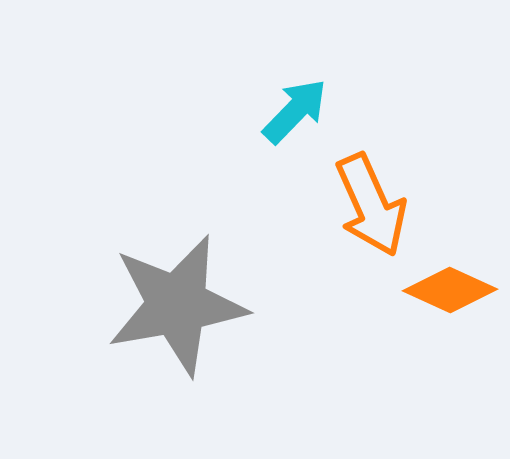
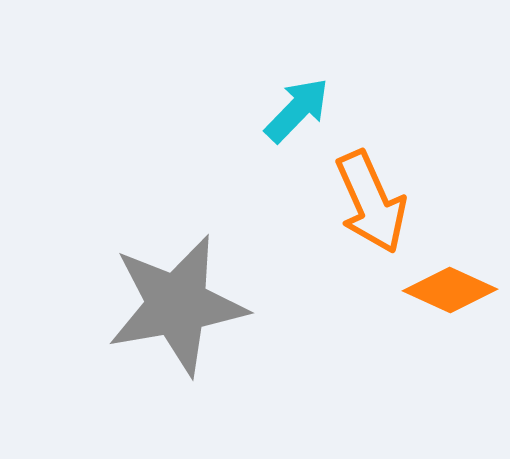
cyan arrow: moved 2 px right, 1 px up
orange arrow: moved 3 px up
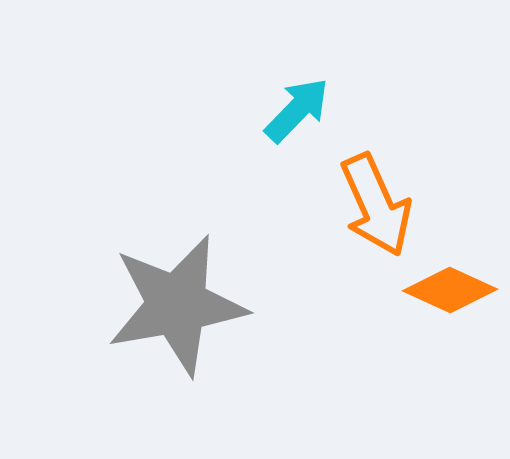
orange arrow: moved 5 px right, 3 px down
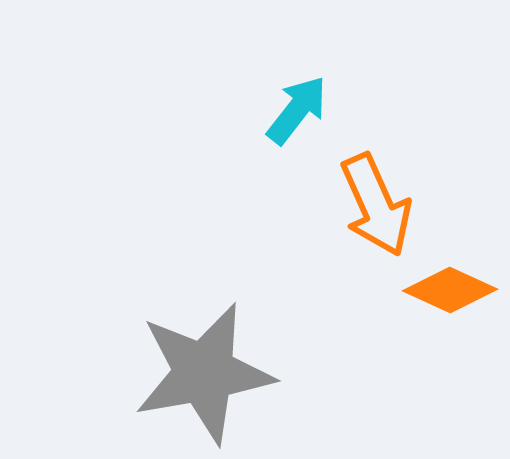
cyan arrow: rotated 6 degrees counterclockwise
gray star: moved 27 px right, 68 px down
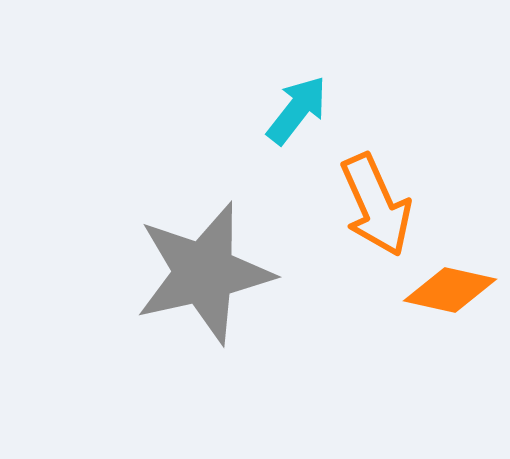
orange diamond: rotated 12 degrees counterclockwise
gray star: moved 100 px up; rotated 3 degrees counterclockwise
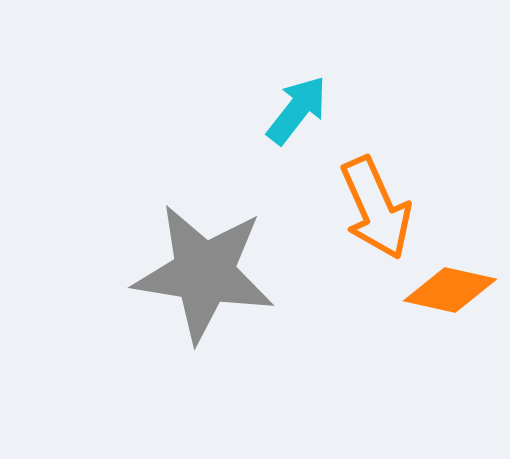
orange arrow: moved 3 px down
gray star: rotated 22 degrees clockwise
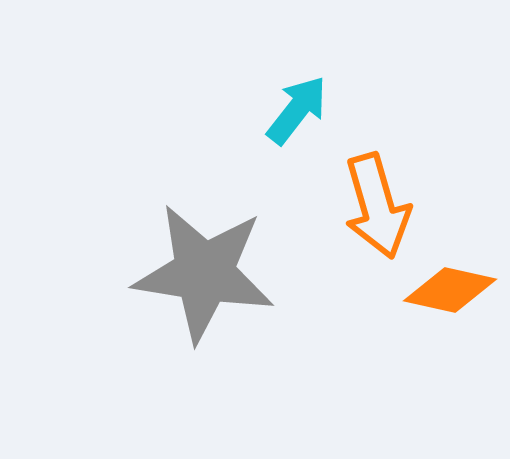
orange arrow: moved 1 px right, 2 px up; rotated 8 degrees clockwise
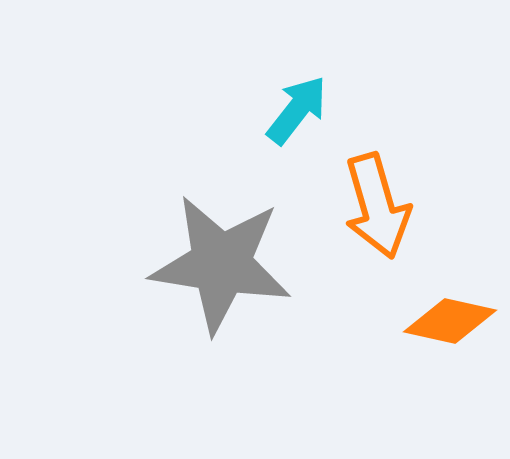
gray star: moved 17 px right, 9 px up
orange diamond: moved 31 px down
